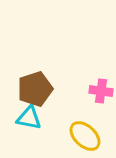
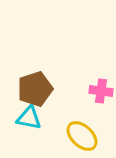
yellow ellipse: moved 3 px left
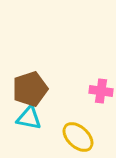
brown pentagon: moved 5 px left
yellow ellipse: moved 4 px left, 1 px down
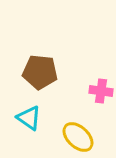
brown pentagon: moved 10 px right, 17 px up; rotated 24 degrees clockwise
cyan triangle: rotated 24 degrees clockwise
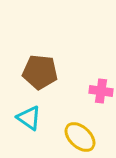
yellow ellipse: moved 2 px right
